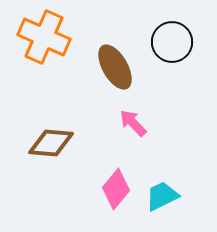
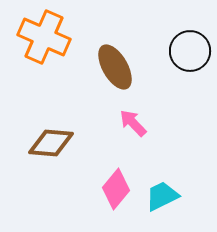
black circle: moved 18 px right, 9 px down
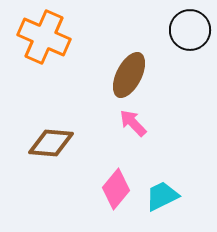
black circle: moved 21 px up
brown ellipse: moved 14 px right, 8 px down; rotated 57 degrees clockwise
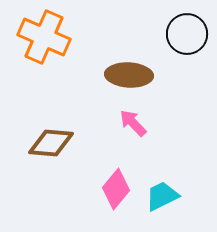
black circle: moved 3 px left, 4 px down
brown ellipse: rotated 66 degrees clockwise
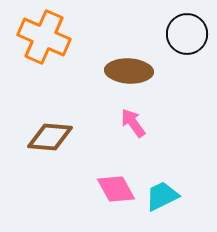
brown ellipse: moved 4 px up
pink arrow: rotated 8 degrees clockwise
brown diamond: moved 1 px left, 6 px up
pink diamond: rotated 69 degrees counterclockwise
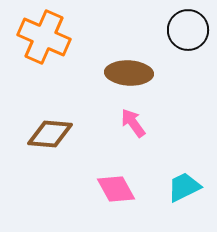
black circle: moved 1 px right, 4 px up
brown ellipse: moved 2 px down
brown diamond: moved 3 px up
cyan trapezoid: moved 22 px right, 9 px up
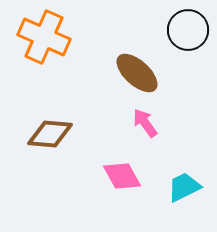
brown ellipse: moved 8 px right; rotated 39 degrees clockwise
pink arrow: moved 12 px right
pink diamond: moved 6 px right, 13 px up
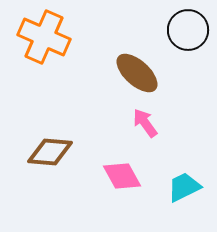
brown diamond: moved 18 px down
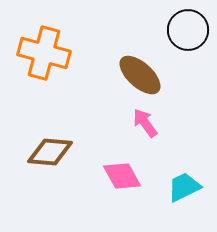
orange cross: moved 16 px down; rotated 9 degrees counterclockwise
brown ellipse: moved 3 px right, 2 px down
